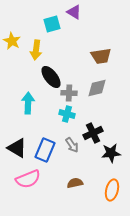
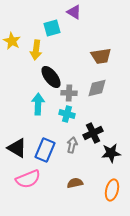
cyan square: moved 4 px down
cyan arrow: moved 10 px right, 1 px down
gray arrow: rotated 133 degrees counterclockwise
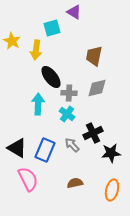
brown trapezoid: moved 7 px left; rotated 110 degrees clockwise
cyan cross: rotated 21 degrees clockwise
gray arrow: rotated 56 degrees counterclockwise
pink semicircle: rotated 95 degrees counterclockwise
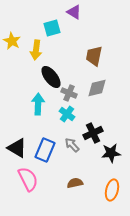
gray cross: rotated 21 degrees clockwise
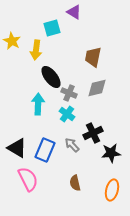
brown trapezoid: moved 1 px left, 1 px down
brown semicircle: rotated 91 degrees counterclockwise
